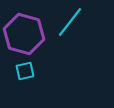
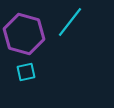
cyan square: moved 1 px right, 1 px down
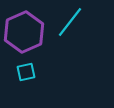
purple hexagon: moved 2 px up; rotated 21 degrees clockwise
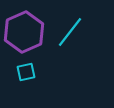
cyan line: moved 10 px down
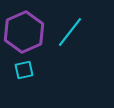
cyan square: moved 2 px left, 2 px up
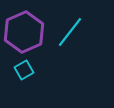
cyan square: rotated 18 degrees counterclockwise
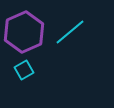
cyan line: rotated 12 degrees clockwise
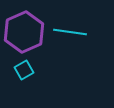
cyan line: rotated 48 degrees clockwise
